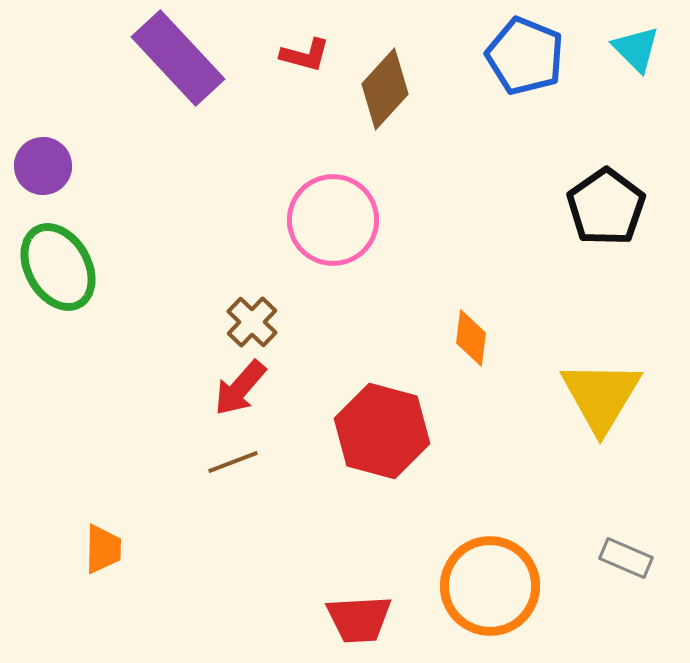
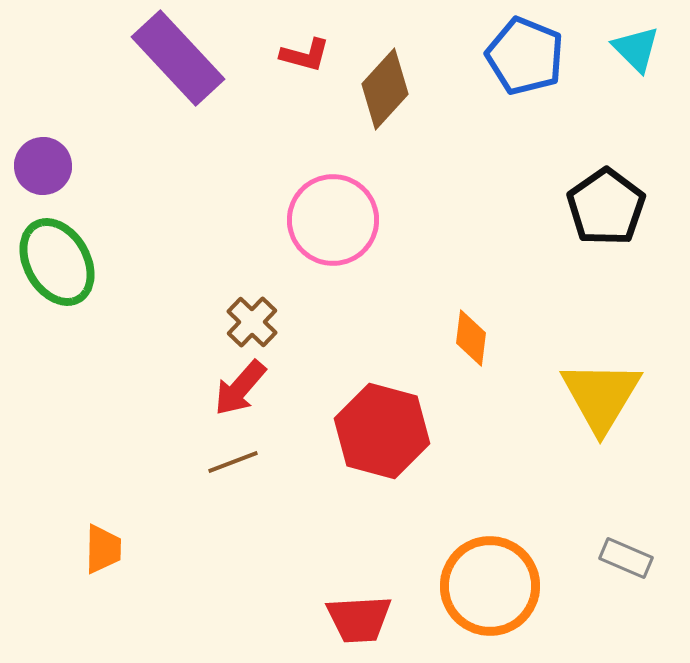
green ellipse: moved 1 px left, 5 px up
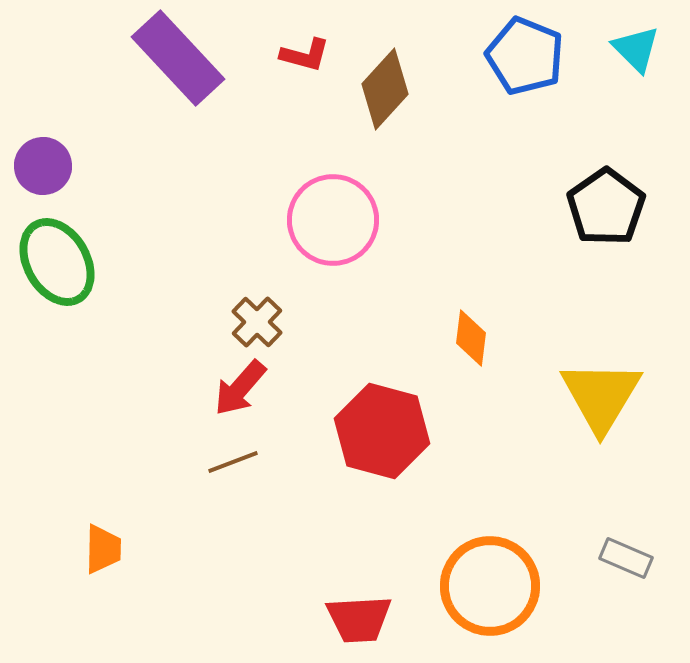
brown cross: moved 5 px right
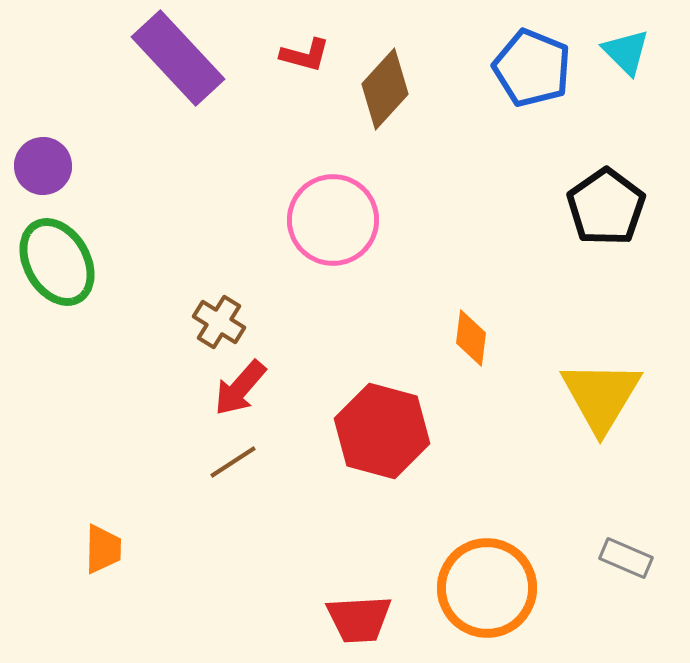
cyan triangle: moved 10 px left, 3 px down
blue pentagon: moved 7 px right, 12 px down
brown cross: moved 38 px left; rotated 12 degrees counterclockwise
brown line: rotated 12 degrees counterclockwise
orange circle: moved 3 px left, 2 px down
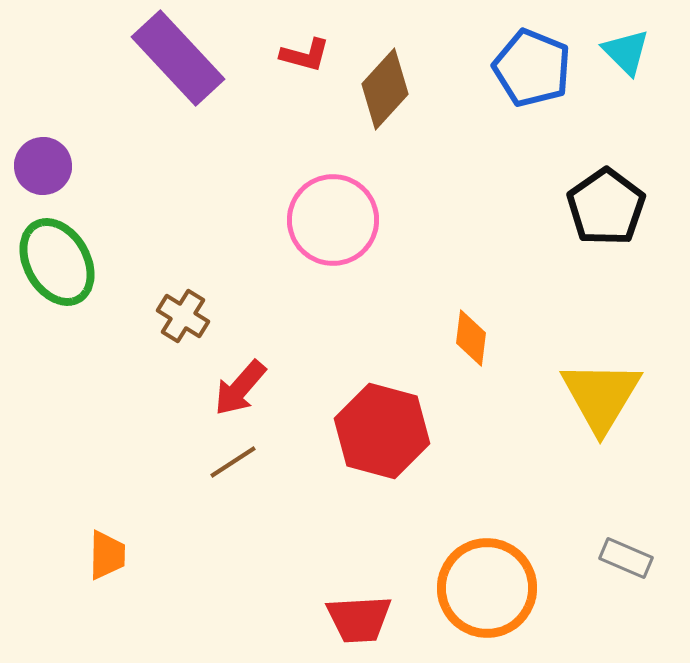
brown cross: moved 36 px left, 6 px up
orange trapezoid: moved 4 px right, 6 px down
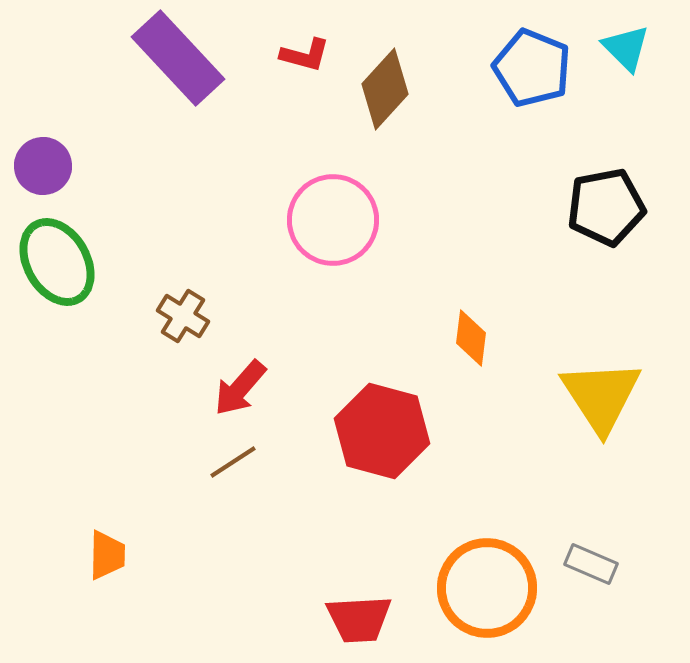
cyan triangle: moved 4 px up
black pentagon: rotated 24 degrees clockwise
yellow triangle: rotated 4 degrees counterclockwise
gray rectangle: moved 35 px left, 6 px down
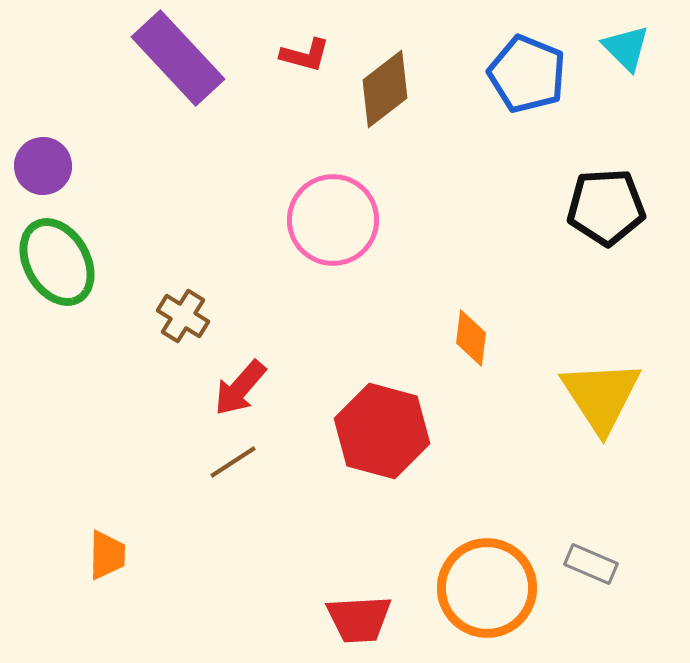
blue pentagon: moved 5 px left, 6 px down
brown diamond: rotated 10 degrees clockwise
black pentagon: rotated 8 degrees clockwise
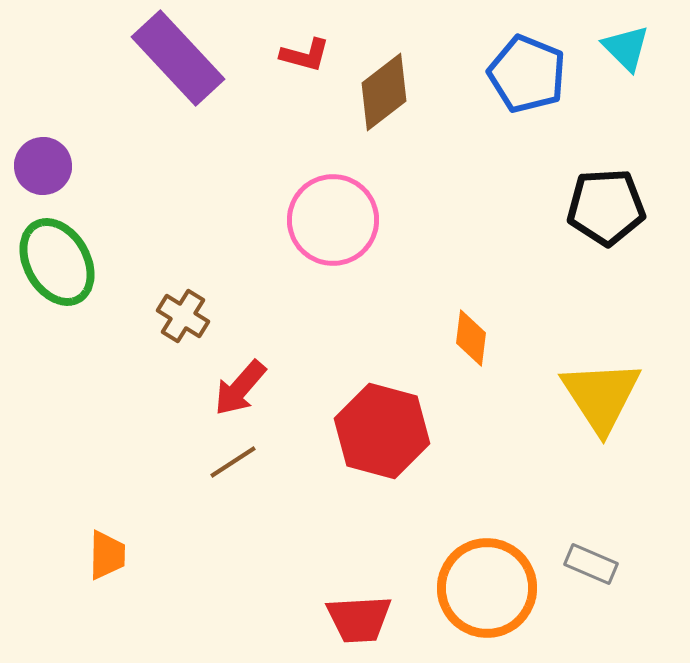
brown diamond: moved 1 px left, 3 px down
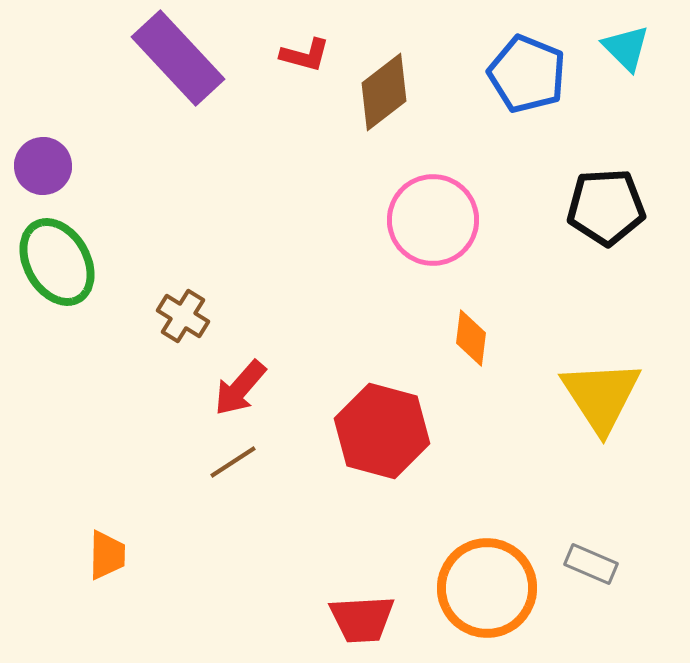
pink circle: moved 100 px right
red trapezoid: moved 3 px right
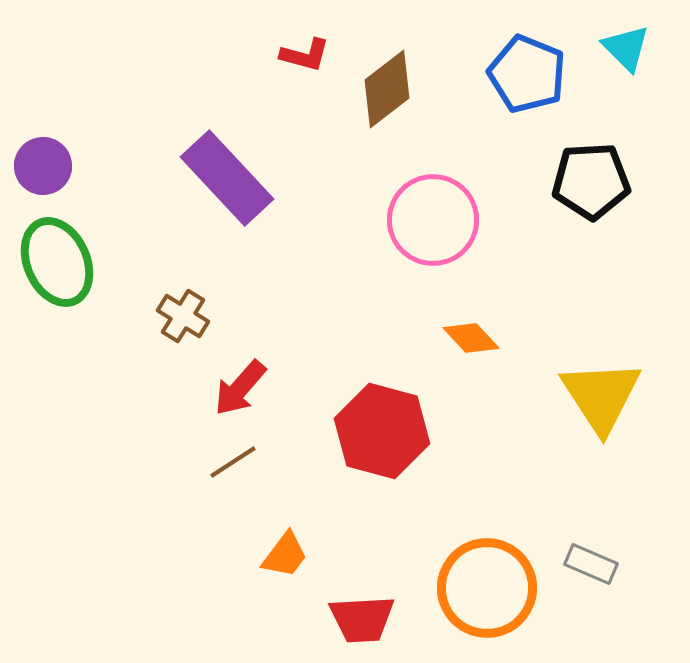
purple rectangle: moved 49 px right, 120 px down
brown diamond: moved 3 px right, 3 px up
black pentagon: moved 15 px left, 26 px up
green ellipse: rotated 6 degrees clockwise
orange diamond: rotated 50 degrees counterclockwise
orange trapezoid: moved 178 px right; rotated 36 degrees clockwise
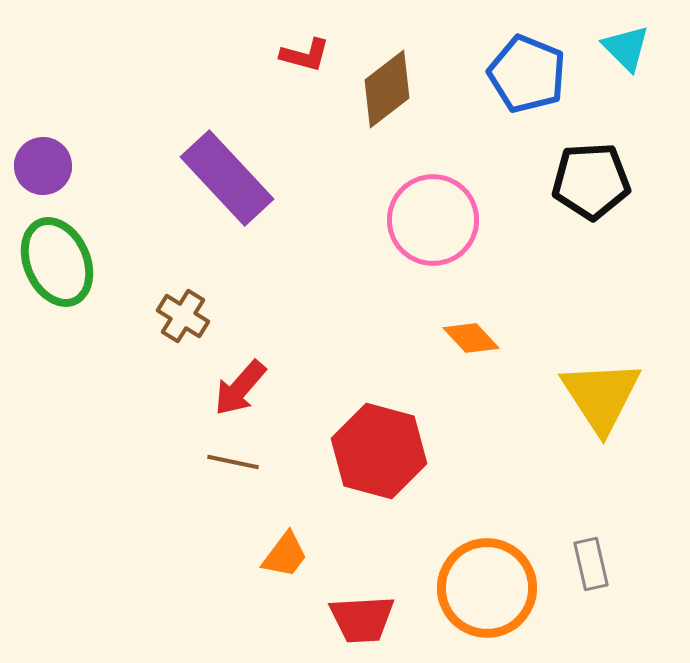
red hexagon: moved 3 px left, 20 px down
brown line: rotated 45 degrees clockwise
gray rectangle: rotated 54 degrees clockwise
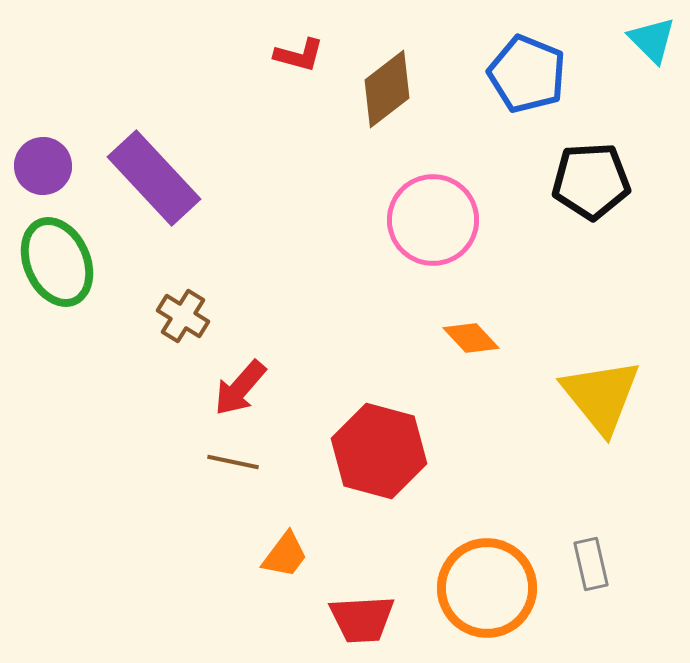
cyan triangle: moved 26 px right, 8 px up
red L-shape: moved 6 px left
purple rectangle: moved 73 px left
yellow triangle: rotated 6 degrees counterclockwise
